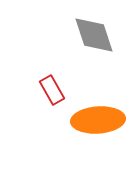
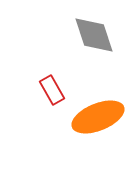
orange ellipse: moved 3 px up; rotated 18 degrees counterclockwise
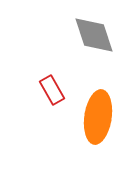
orange ellipse: rotated 60 degrees counterclockwise
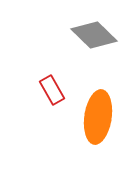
gray diamond: rotated 27 degrees counterclockwise
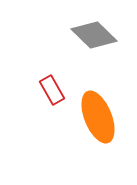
orange ellipse: rotated 30 degrees counterclockwise
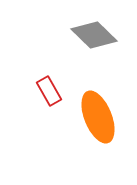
red rectangle: moved 3 px left, 1 px down
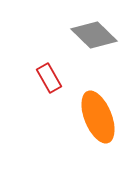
red rectangle: moved 13 px up
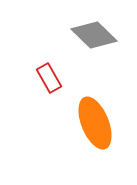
orange ellipse: moved 3 px left, 6 px down
